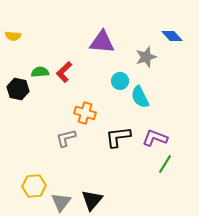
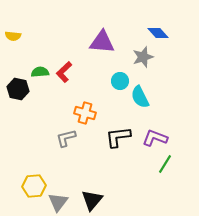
blue diamond: moved 14 px left, 3 px up
gray star: moved 3 px left
gray triangle: moved 3 px left
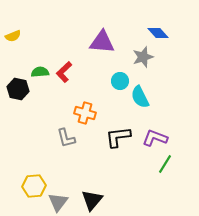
yellow semicircle: rotated 28 degrees counterclockwise
gray L-shape: rotated 90 degrees counterclockwise
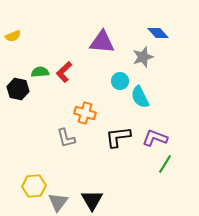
black triangle: rotated 10 degrees counterclockwise
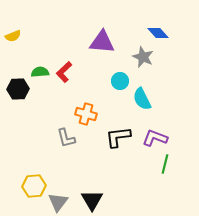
gray star: rotated 30 degrees counterclockwise
black hexagon: rotated 15 degrees counterclockwise
cyan semicircle: moved 2 px right, 2 px down
orange cross: moved 1 px right, 1 px down
green line: rotated 18 degrees counterclockwise
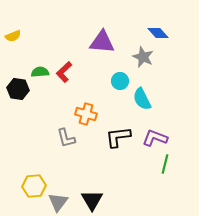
black hexagon: rotated 10 degrees clockwise
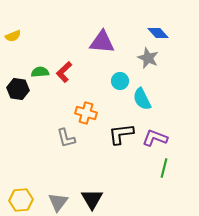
gray star: moved 5 px right, 1 px down
orange cross: moved 1 px up
black L-shape: moved 3 px right, 3 px up
green line: moved 1 px left, 4 px down
yellow hexagon: moved 13 px left, 14 px down
black triangle: moved 1 px up
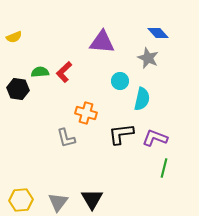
yellow semicircle: moved 1 px right, 1 px down
cyan semicircle: rotated 140 degrees counterclockwise
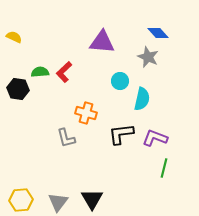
yellow semicircle: rotated 133 degrees counterclockwise
gray star: moved 1 px up
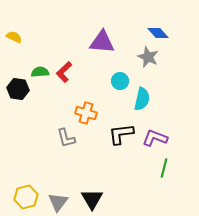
yellow hexagon: moved 5 px right, 3 px up; rotated 10 degrees counterclockwise
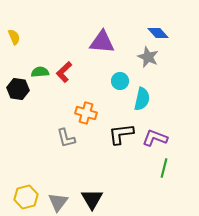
yellow semicircle: rotated 42 degrees clockwise
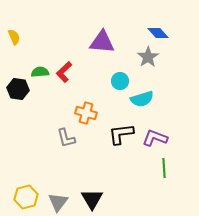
gray star: rotated 15 degrees clockwise
cyan semicircle: rotated 60 degrees clockwise
green line: rotated 18 degrees counterclockwise
